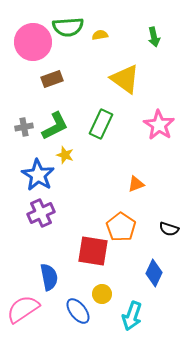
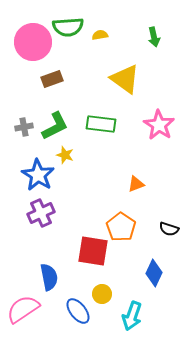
green rectangle: rotated 72 degrees clockwise
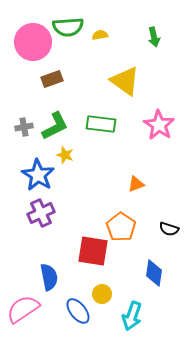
yellow triangle: moved 2 px down
blue diamond: rotated 16 degrees counterclockwise
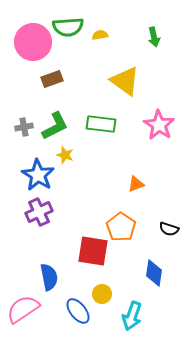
purple cross: moved 2 px left, 1 px up
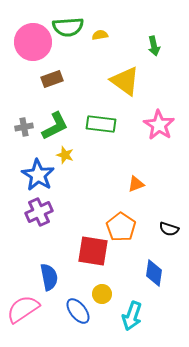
green arrow: moved 9 px down
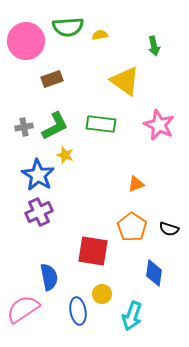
pink circle: moved 7 px left, 1 px up
pink star: rotated 8 degrees counterclockwise
orange pentagon: moved 11 px right
blue ellipse: rotated 28 degrees clockwise
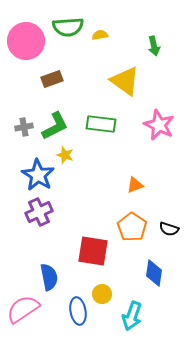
orange triangle: moved 1 px left, 1 px down
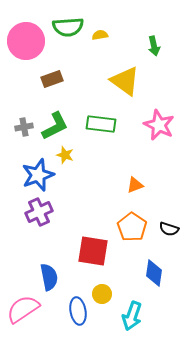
blue star: rotated 20 degrees clockwise
